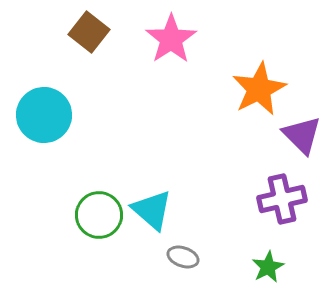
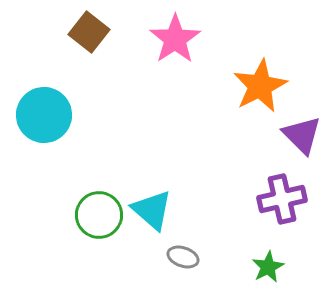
pink star: moved 4 px right
orange star: moved 1 px right, 3 px up
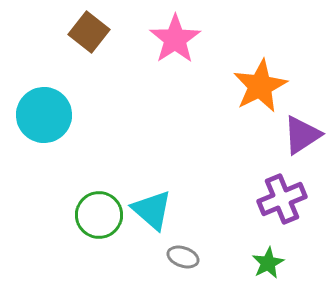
purple triangle: rotated 42 degrees clockwise
purple cross: rotated 9 degrees counterclockwise
green star: moved 4 px up
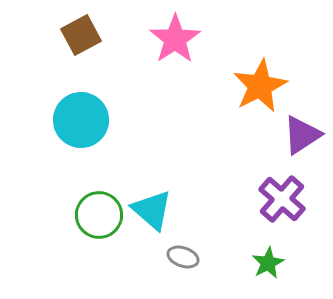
brown square: moved 8 px left, 3 px down; rotated 24 degrees clockwise
cyan circle: moved 37 px right, 5 px down
purple cross: rotated 27 degrees counterclockwise
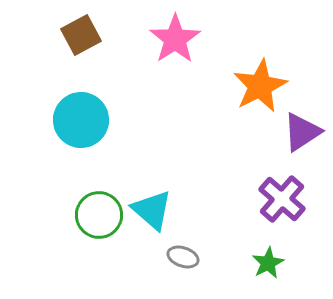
purple triangle: moved 3 px up
